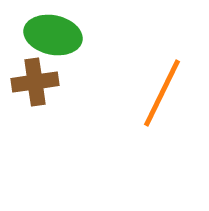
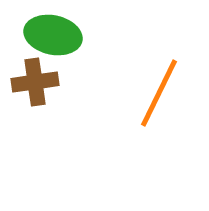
orange line: moved 3 px left
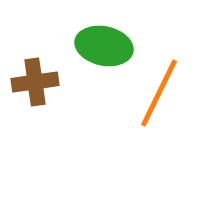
green ellipse: moved 51 px right, 11 px down
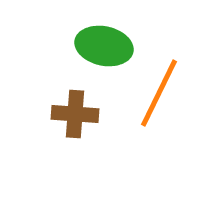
brown cross: moved 40 px right, 32 px down; rotated 12 degrees clockwise
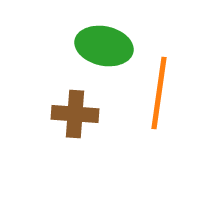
orange line: rotated 18 degrees counterclockwise
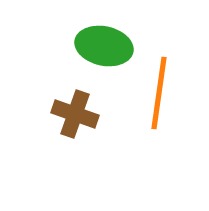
brown cross: rotated 15 degrees clockwise
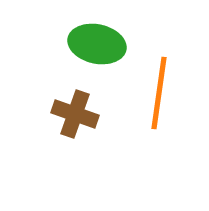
green ellipse: moved 7 px left, 2 px up
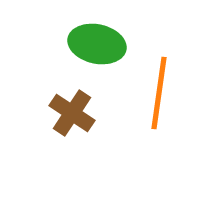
brown cross: moved 3 px left, 1 px up; rotated 15 degrees clockwise
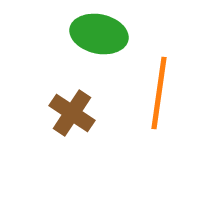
green ellipse: moved 2 px right, 10 px up
